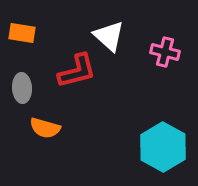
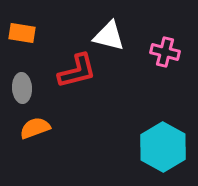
white triangle: rotated 28 degrees counterclockwise
orange semicircle: moved 10 px left; rotated 144 degrees clockwise
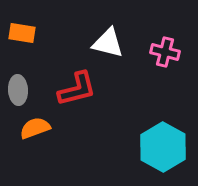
white triangle: moved 1 px left, 7 px down
red L-shape: moved 18 px down
gray ellipse: moved 4 px left, 2 px down
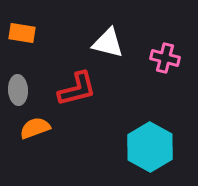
pink cross: moved 6 px down
cyan hexagon: moved 13 px left
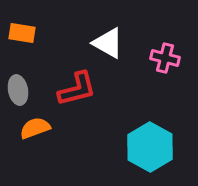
white triangle: rotated 16 degrees clockwise
gray ellipse: rotated 8 degrees counterclockwise
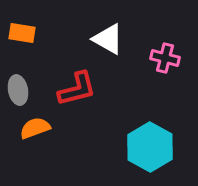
white triangle: moved 4 px up
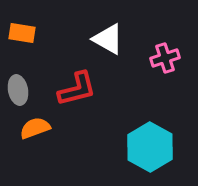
pink cross: rotated 32 degrees counterclockwise
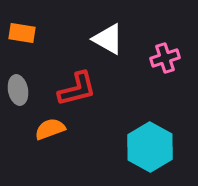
orange semicircle: moved 15 px right, 1 px down
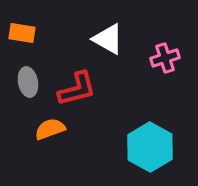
gray ellipse: moved 10 px right, 8 px up
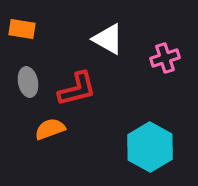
orange rectangle: moved 4 px up
